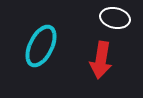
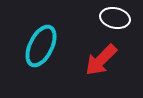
red arrow: rotated 36 degrees clockwise
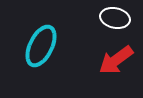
red arrow: moved 15 px right; rotated 9 degrees clockwise
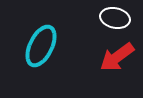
red arrow: moved 1 px right, 3 px up
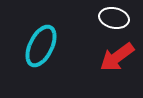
white ellipse: moved 1 px left
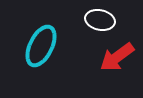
white ellipse: moved 14 px left, 2 px down
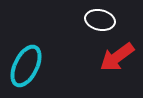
cyan ellipse: moved 15 px left, 20 px down
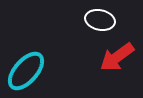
cyan ellipse: moved 5 px down; rotated 15 degrees clockwise
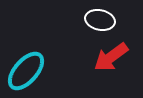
red arrow: moved 6 px left
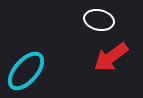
white ellipse: moved 1 px left
